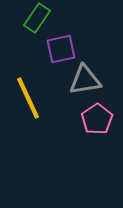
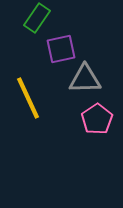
gray triangle: moved 1 px up; rotated 8 degrees clockwise
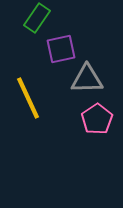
gray triangle: moved 2 px right
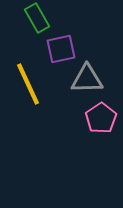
green rectangle: rotated 64 degrees counterclockwise
yellow line: moved 14 px up
pink pentagon: moved 4 px right, 1 px up
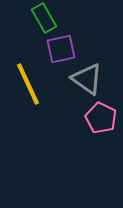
green rectangle: moved 7 px right
gray triangle: rotated 36 degrees clockwise
pink pentagon: rotated 12 degrees counterclockwise
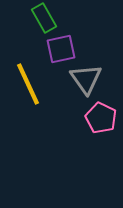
gray triangle: moved 1 px left; rotated 20 degrees clockwise
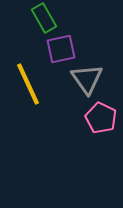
gray triangle: moved 1 px right
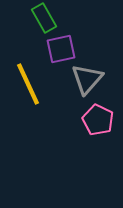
gray triangle: rotated 16 degrees clockwise
pink pentagon: moved 3 px left, 2 px down
